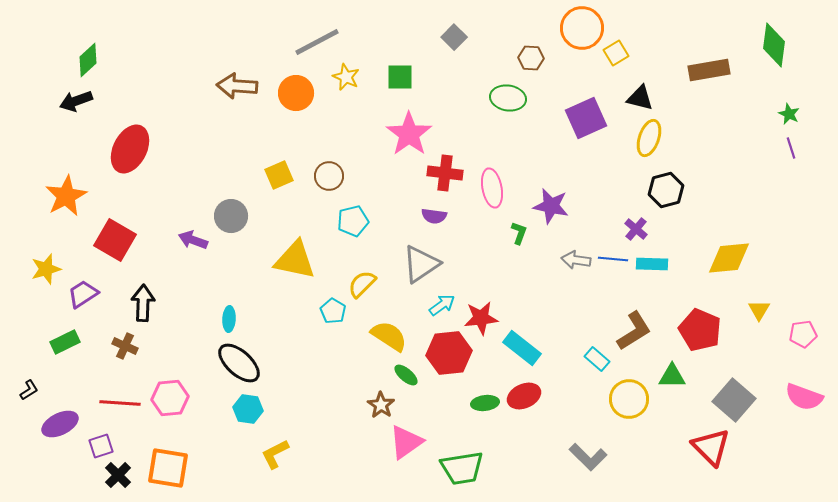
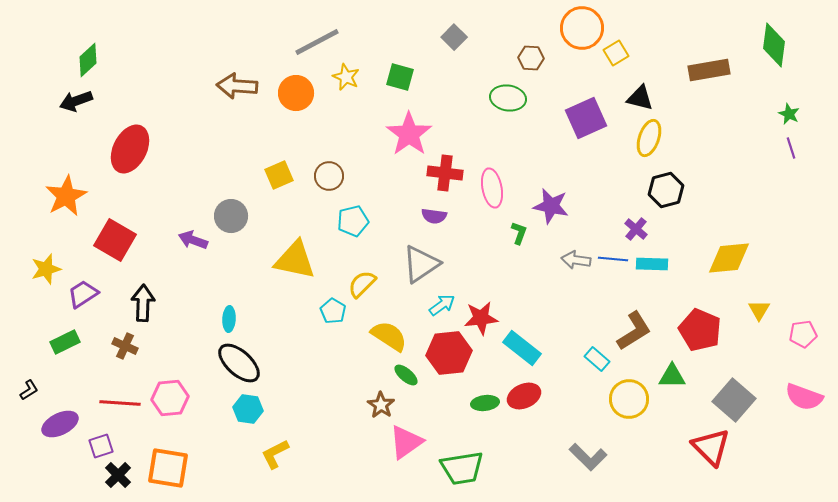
green square at (400, 77): rotated 16 degrees clockwise
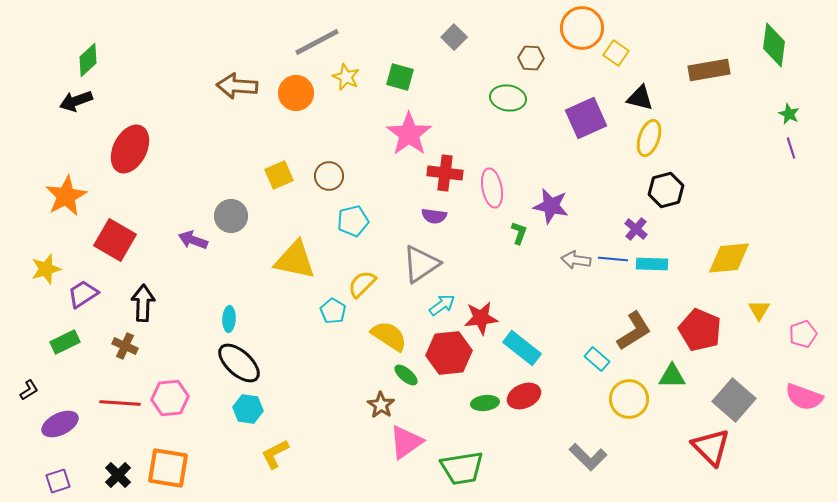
yellow square at (616, 53): rotated 25 degrees counterclockwise
pink pentagon at (803, 334): rotated 12 degrees counterclockwise
purple square at (101, 446): moved 43 px left, 35 px down
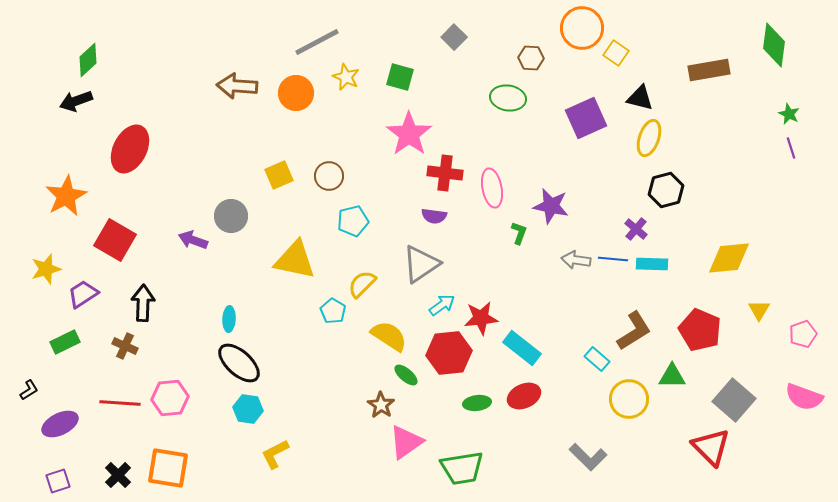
green ellipse at (485, 403): moved 8 px left
